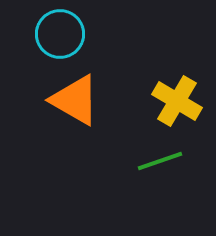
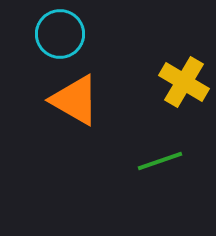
yellow cross: moved 7 px right, 19 px up
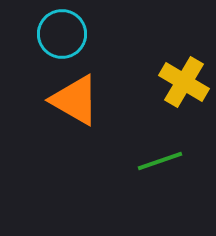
cyan circle: moved 2 px right
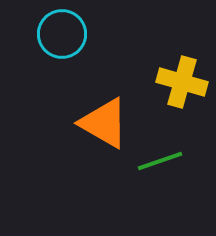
yellow cross: moved 2 px left; rotated 15 degrees counterclockwise
orange triangle: moved 29 px right, 23 px down
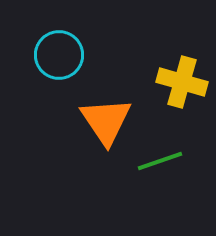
cyan circle: moved 3 px left, 21 px down
orange triangle: moved 2 px right, 2 px up; rotated 26 degrees clockwise
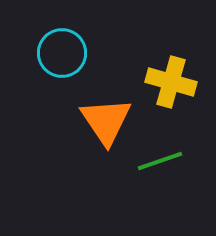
cyan circle: moved 3 px right, 2 px up
yellow cross: moved 11 px left
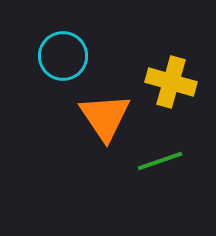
cyan circle: moved 1 px right, 3 px down
orange triangle: moved 1 px left, 4 px up
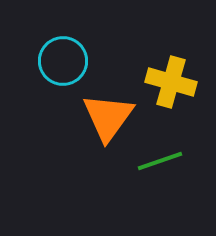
cyan circle: moved 5 px down
orange triangle: moved 3 px right; rotated 10 degrees clockwise
